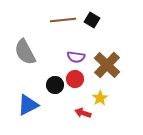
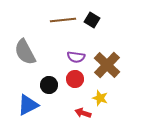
black circle: moved 6 px left
yellow star: rotated 21 degrees counterclockwise
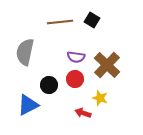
brown line: moved 3 px left, 2 px down
gray semicircle: rotated 40 degrees clockwise
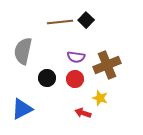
black square: moved 6 px left; rotated 14 degrees clockwise
gray semicircle: moved 2 px left, 1 px up
brown cross: rotated 24 degrees clockwise
black circle: moved 2 px left, 7 px up
blue triangle: moved 6 px left, 4 px down
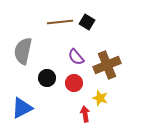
black square: moved 1 px right, 2 px down; rotated 14 degrees counterclockwise
purple semicircle: rotated 42 degrees clockwise
red circle: moved 1 px left, 4 px down
blue triangle: moved 1 px up
red arrow: moved 2 px right, 1 px down; rotated 63 degrees clockwise
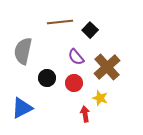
black square: moved 3 px right, 8 px down; rotated 14 degrees clockwise
brown cross: moved 2 px down; rotated 20 degrees counterclockwise
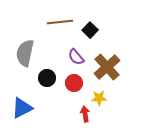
gray semicircle: moved 2 px right, 2 px down
yellow star: moved 1 px left; rotated 21 degrees counterclockwise
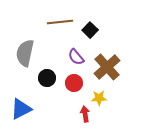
blue triangle: moved 1 px left, 1 px down
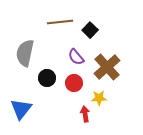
blue triangle: rotated 25 degrees counterclockwise
